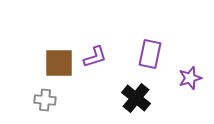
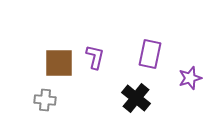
purple L-shape: rotated 60 degrees counterclockwise
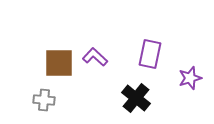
purple L-shape: rotated 60 degrees counterclockwise
gray cross: moved 1 px left
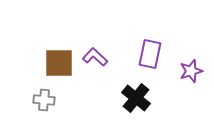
purple star: moved 1 px right, 7 px up
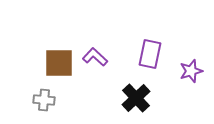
black cross: rotated 8 degrees clockwise
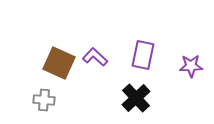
purple rectangle: moved 7 px left, 1 px down
brown square: rotated 24 degrees clockwise
purple star: moved 5 px up; rotated 15 degrees clockwise
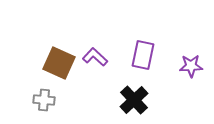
black cross: moved 2 px left, 2 px down
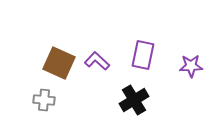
purple L-shape: moved 2 px right, 4 px down
black cross: rotated 12 degrees clockwise
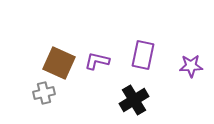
purple L-shape: rotated 30 degrees counterclockwise
gray cross: moved 7 px up; rotated 20 degrees counterclockwise
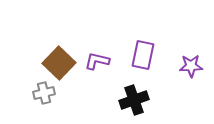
brown square: rotated 20 degrees clockwise
black cross: rotated 12 degrees clockwise
